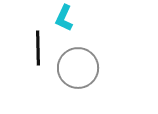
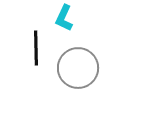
black line: moved 2 px left
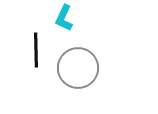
black line: moved 2 px down
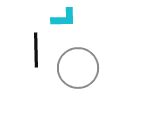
cyan L-shape: rotated 116 degrees counterclockwise
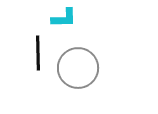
black line: moved 2 px right, 3 px down
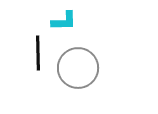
cyan L-shape: moved 3 px down
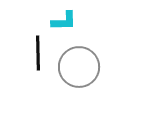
gray circle: moved 1 px right, 1 px up
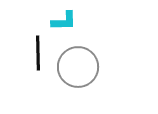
gray circle: moved 1 px left
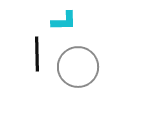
black line: moved 1 px left, 1 px down
